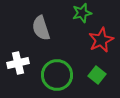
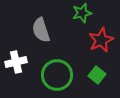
gray semicircle: moved 2 px down
white cross: moved 2 px left, 1 px up
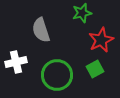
green square: moved 2 px left, 6 px up; rotated 24 degrees clockwise
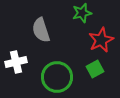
green circle: moved 2 px down
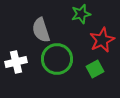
green star: moved 1 px left, 1 px down
red star: moved 1 px right
green circle: moved 18 px up
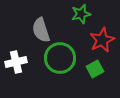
green circle: moved 3 px right, 1 px up
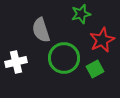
green circle: moved 4 px right
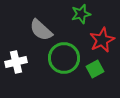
gray semicircle: rotated 30 degrees counterclockwise
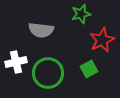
gray semicircle: rotated 35 degrees counterclockwise
green circle: moved 16 px left, 15 px down
green square: moved 6 px left
